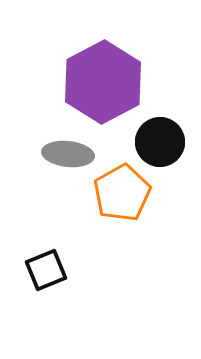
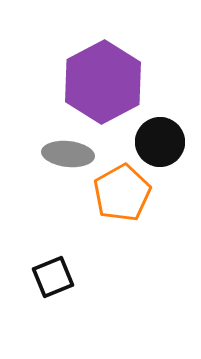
black square: moved 7 px right, 7 px down
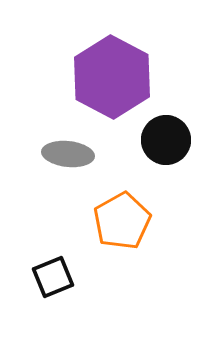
purple hexagon: moved 9 px right, 5 px up; rotated 4 degrees counterclockwise
black circle: moved 6 px right, 2 px up
orange pentagon: moved 28 px down
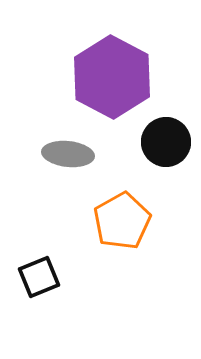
black circle: moved 2 px down
black square: moved 14 px left
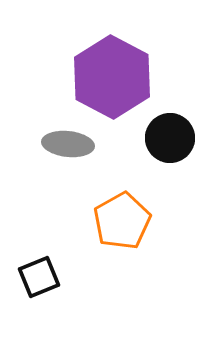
black circle: moved 4 px right, 4 px up
gray ellipse: moved 10 px up
